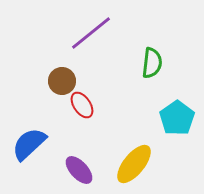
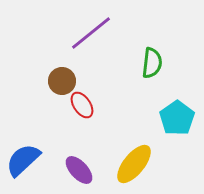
blue semicircle: moved 6 px left, 16 px down
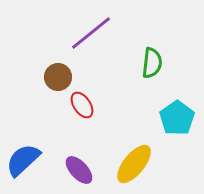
brown circle: moved 4 px left, 4 px up
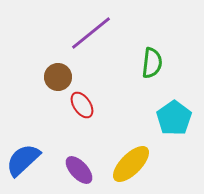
cyan pentagon: moved 3 px left
yellow ellipse: moved 3 px left; rotated 6 degrees clockwise
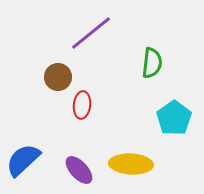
red ellipse: rotated 40 degrees clockwise
yellow ellipse: rotated 48 degrees clockwise
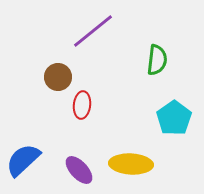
purple line: moved 2 px right, 2 px up
green semicircle: moved 5 px right, 3 px up
